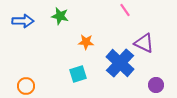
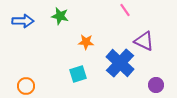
purple triangle: moved 2 px up
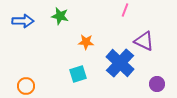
pink line: rotated 56 degrees clockwise
purple circle: moved 1 px right, 1 px up
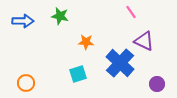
pink line: moved 6 px right, 2 px down; rotated 56 degrees counterclockwise
orange circle: moved 3 px up
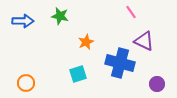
orange star: rotated 28 degrees counterclockwise
blue cross: rotated 28 degrees counterclockwise
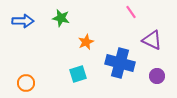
green star: moved 1 px right, 2 px down
purple triangle: moved 8 px right, 1 px up
purple circle: moved 8 px up
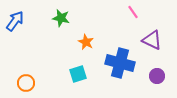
pink line: moved 2 px right
blue arrow: moved 8 px left; rotated 55 degrees counterclockwise
orange star: rotated 21 degrees counterclockwise
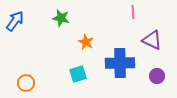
pink line: rotated 32 degrees clockwise
blue cross: rotated 16 degrees counterclockwise
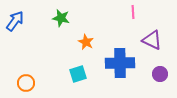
purple circle: moved 3 px right, 2 px up
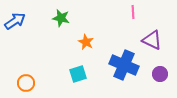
blue arrow: rotated 20 degrees clockwise
blue cross: moved 4 px right, 2 px down; rotated 24 degrees clockwise
